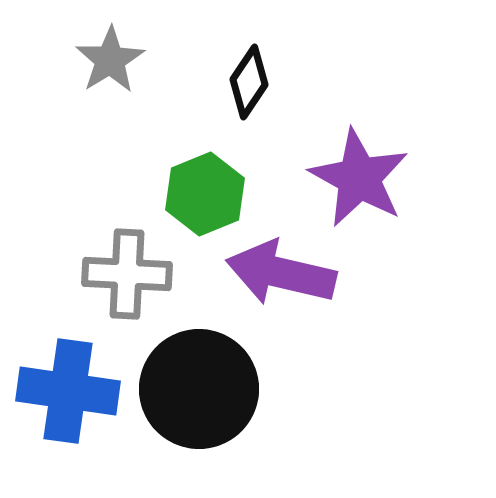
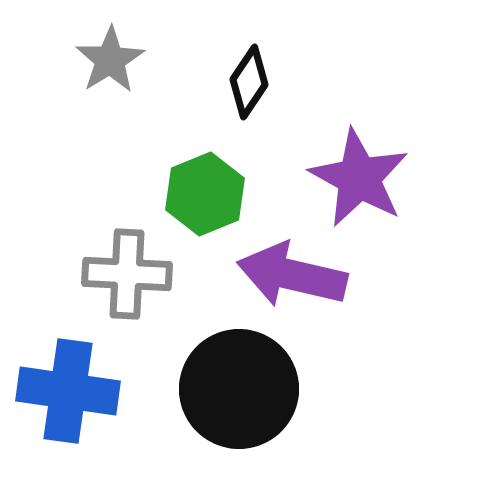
purple arrow: moved 11 px right, 2 px down
black circle: moved 40 px right
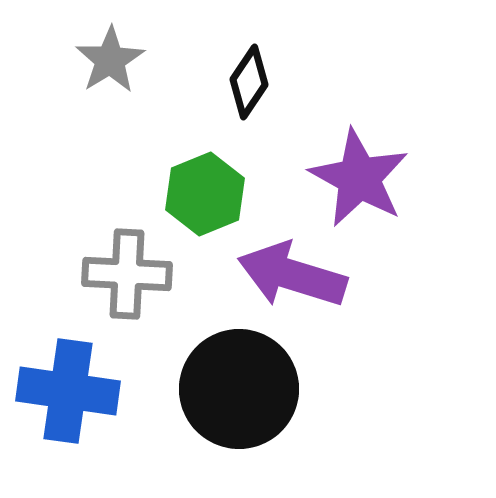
purple arrow: rotated 4 degrees clockwise
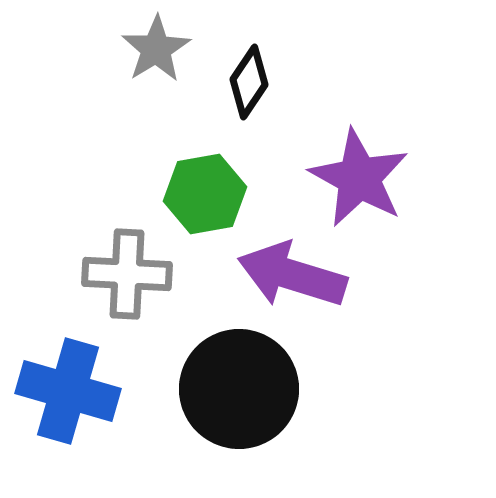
gray star: moved 46 px right, 11 px up
green hexagon: rotated 12 degrees clockwise
blue cross: rotated 8 degrees clockwise
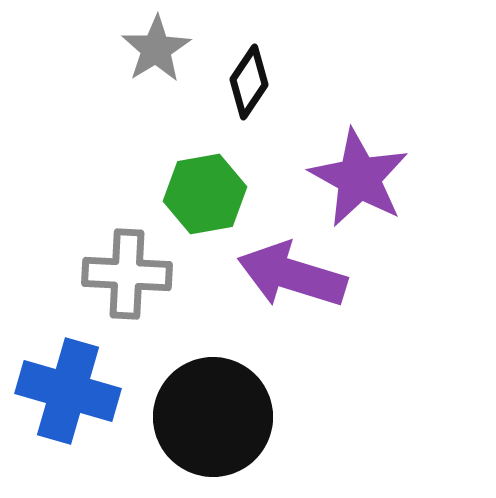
black circle: moved 26 px left, 28 px down
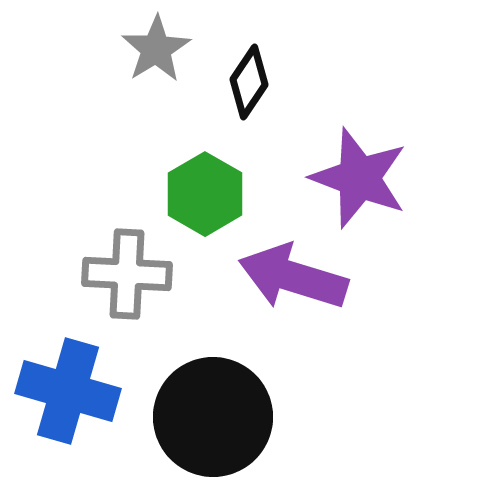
purple star: rotated 8 degrees counterclockwise
green hexagon: rotated 20 degrees counterclockwise
purple arrow: moved 1 px right, 2 px down
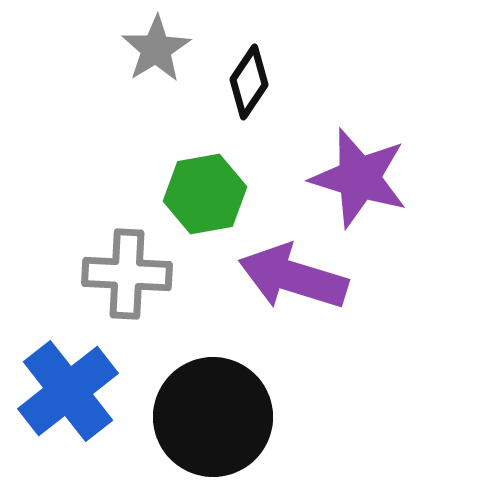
purple star: rotated 4 degrees counterclockwise
green hexagon: rotated 20 degrees clockwise
blue cross: rotated 36 degrees clockwise
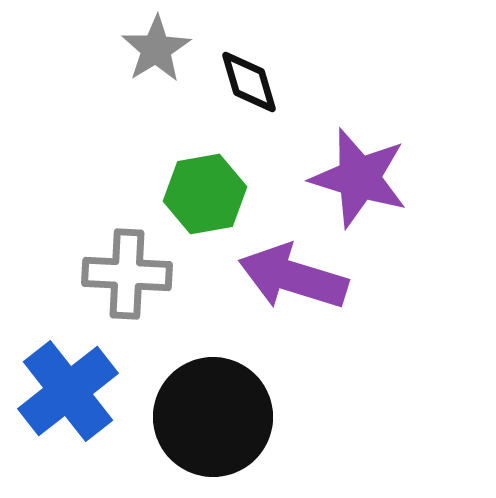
black diamond: rotated 50 degrees counterclockwise
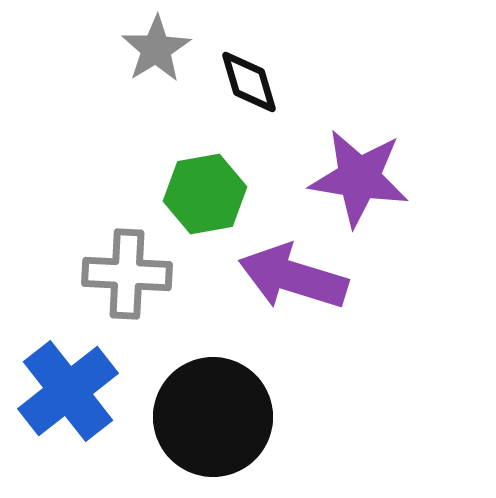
purple star: rotated 8 degrees counterclockwise
